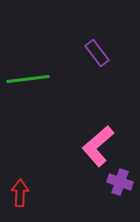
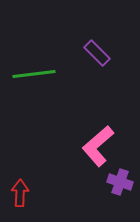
purple rectangle: rotated 8 degrees counterclockwise
green line: moved 6 px right, 5 px up
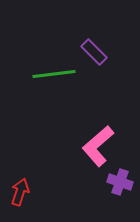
purple rectangle: moved 3 px left, 1 px up
green line: moved 20 px right
red arrow: moved 1 px up; rotated 16 degrees clockwise
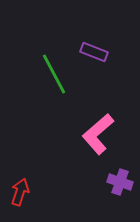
purple rectangle: rotated 24 degrees counterclockwise
green line: rotated 69 degrees clockwise
pink L-shape: moved 12 px up
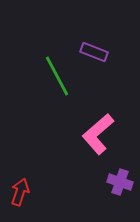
green line: moved 3 px right, 2 px down
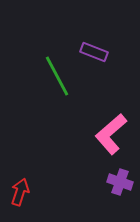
pink L-shape: moved 13 px right
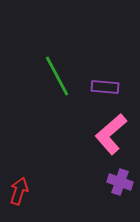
purple rectangle: moved 11 px right, 35 px down; rotated 16 degrees counterclockwise
red arrow: moved 1 px left, 1 px up
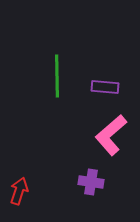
green line: rotated 27 degrees clockwise
pink L-shape: moved 1 px down
purple cross: moved 29 px left; rotated 10 degrees counterclockwise
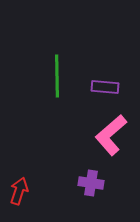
purple cross: moved 1 px down
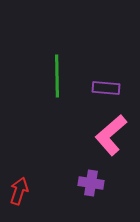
purple rectangle: moved 1 px right, 1 px down
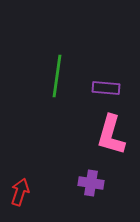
green line: rotated 9 degrees clockwise
pink L-shape: rotated 33 degrees counterclockwise
red arrow: moved 1 px right, 1 px down
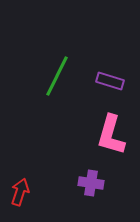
green line: rotated 18 degrees clockwise
purple rectangle: moved 4 px right, 7 px up; rotated 12 degrees clockwise
